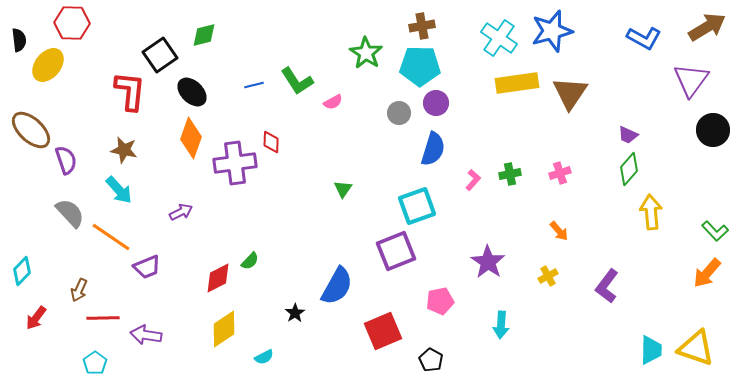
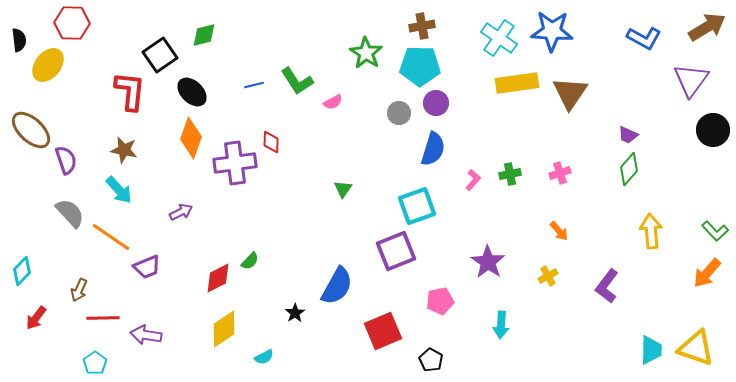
blue star at (552, 31): rotated 18 degrees clockwise
yellow arrow at (651, 212): moved 19 px down
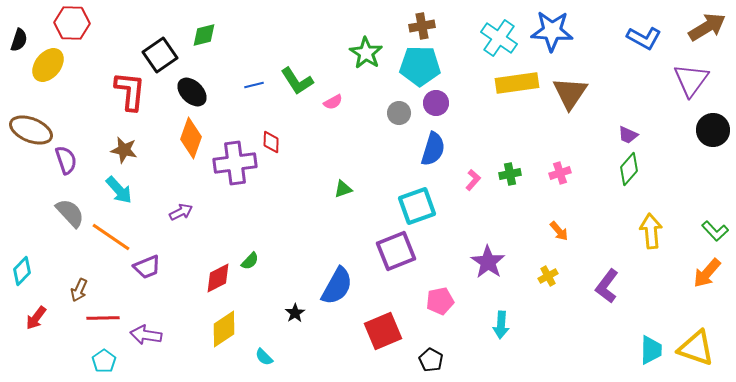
black semicircle at (19, 40): rotated 25 degrees clockwise
brown ellipse at (31, 130): rotated 21 degrees counterclockwise
green triangle at (343, 189): rotated 36 degrees clockwise
cyan semicircle at (264, 357): rotated 72 degrees clockwise
cyan pentagon at (95, 363): moved 9 px right, 2 px up
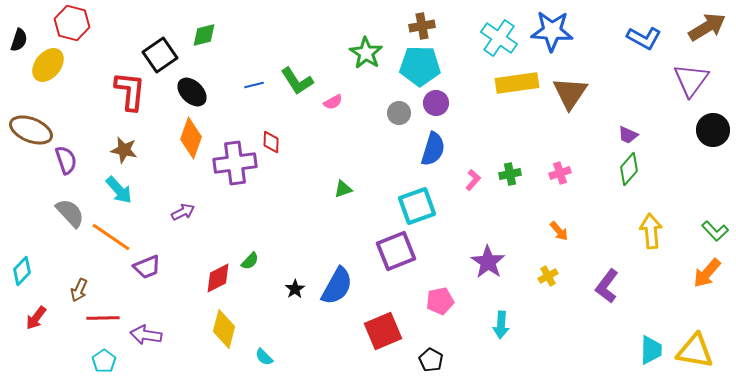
red hexagon at (72, 23): rotated 12 degrees clockwise
purple arrow at (181, 212): moved 2 px right
black star at (295, 313): moved 24 px up
yellow diamond at (224, 329): rotated 42 degrees counterclockwise
yellow triangle at (696, 348): moved 1 px left, 3 px down; rotated 9 degrees counterclockwise
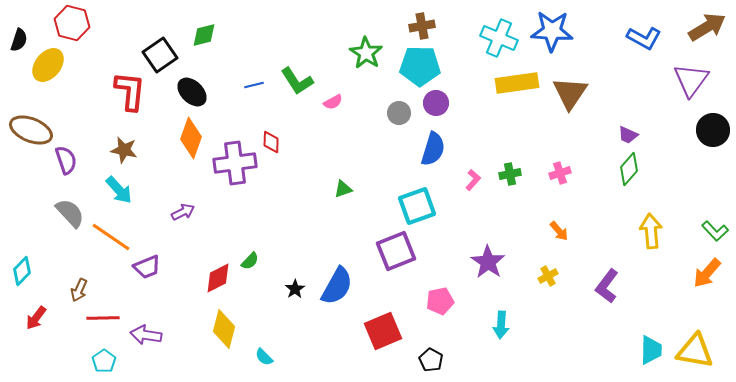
cyan cross at (499, 38): rotated 12 degrees counterclockwise
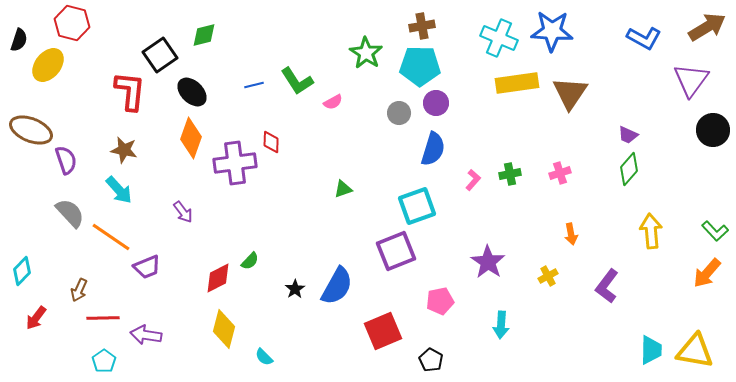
purple arrow at (183, 212): rotated 80 degrees clockwise
orange arrow at (559, 231): moved 12 px right, 3 px down; rotated 30 degrees clockwise
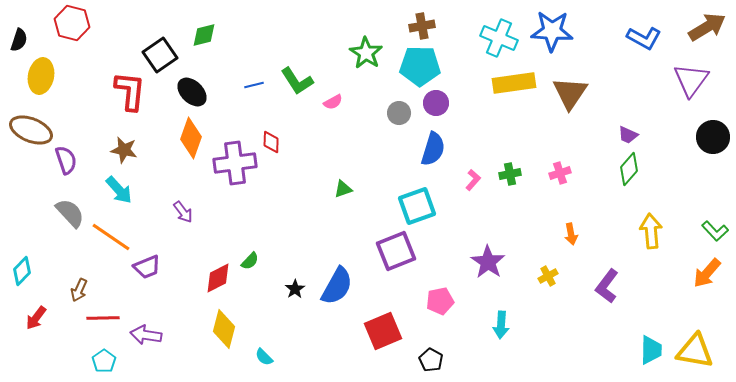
yellow ellipse at (48, 65): moved 7 px left, 11 px down; rotated 28 degrees counterclockwise
yellow rectangle at (517, 83): moved 3 px left
black circle at (713, 130): moved 7 px down
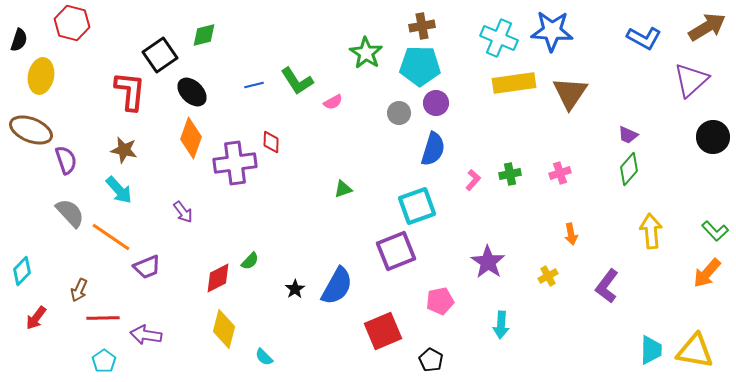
purple triangle at (691, 80): rotated 12 degrees clockwise
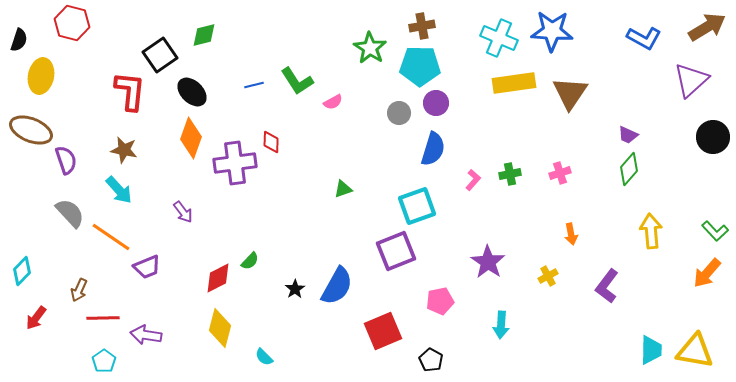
green star at (366, 53): moved 4 px right, 5 px up
yellow diamond at (224, 329): moved 4 px left, 1 px up
